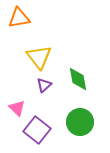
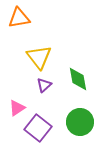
pink triangle: rotated 42 degrees clockwise
purple square: moved 1 px right, 2 px up
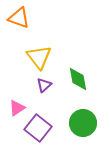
orange triangle: rotated 30 degrees clockwise
green circle: moved 3 px right, 1 px down
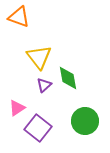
orange triangle: moved 1 px up
green diamond: moved 10 px left, 1 px up
green circle: moved 2 px right, 2 px up
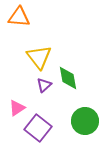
orange triangle: rotated 15 degrees counterclockwise
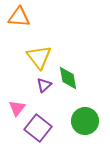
pink triangle: rotated 18 degrees counterclockwise
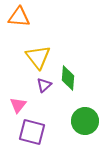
yellow triangle: moved 1 px left
green diamond: rotated 15 degrees clockwise
pink triangle: moved 1 px right, 3 px up
purple square: moved 6 px left, 4 px down; rotated 24 degrees counterclockwise
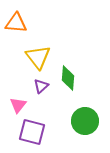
orange triangle: moved 3 px left, 6 px down
purple triangle: moved 3 px left, 1 px down
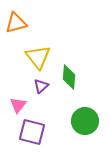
orange triangle: rotated 20 degrees counterclockwise
green diamond: moved 1 px right, 1 px up
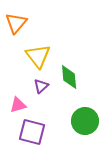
orange triangle: rotated 35 degrees counterclockwise
yellow triangle: moved 1 px up
green diamond: rotated 10 degrees counterclockwise
pink triangle: rotated 36 degrees clockwise
